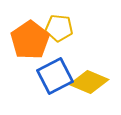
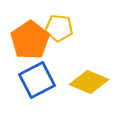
blue square: moved 18 px left, 4 px down
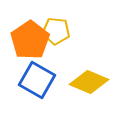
yellow pentagon: moved 3 px left, 3 px down
blue square: rotated 33 degrees counterclockwise
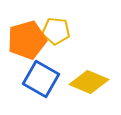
orange pentagon: moved 3 px left; rotated 18 degrees clockwise
blue square: moved 4 px right, 1 px up
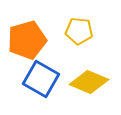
yellow pentagon: moved 23 px right
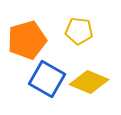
blue square: moved 6 px right
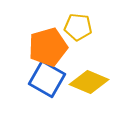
yellow pentagon: moved 1 px left, 4 px up
orange pentagon: moved 21 px right, 7 px down
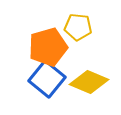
blue square: rotated 9 degrees clockwise
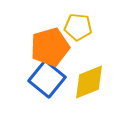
orange pentagon: moved 2 px right
yellow diamond: rotated 45 degrees counterclockwise
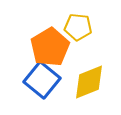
orange pentagon: rotated 15 degrees counterclockwise
blue square: moved 5 px left, 1 px down
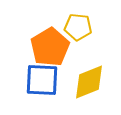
blue square: rotated 36 degrees counterclockwise
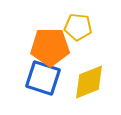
orange pentagon: rotated 30 degrees clockwise
blue square: moved 1 px right, 2 px up; rotated 15 degrees clockwise
